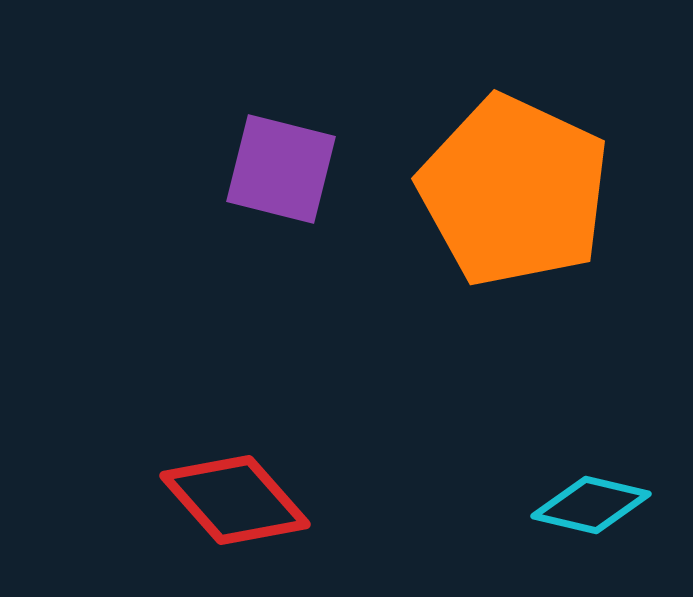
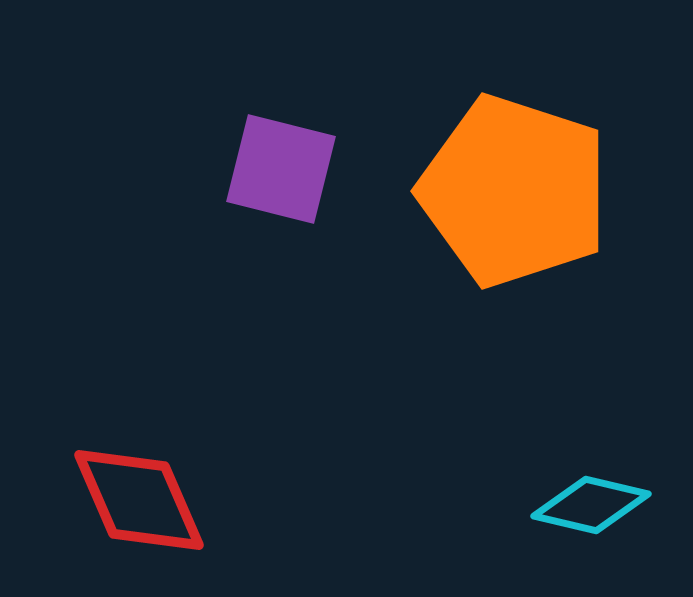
orange pentagon: rotated 7 degrees counterclockwise
red diamond: moved 96 px left; rotated 18 degrees clockwise
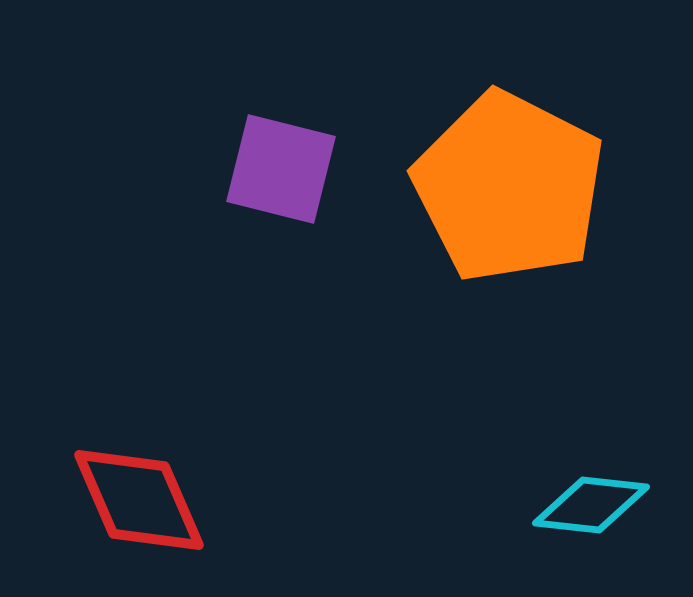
orange pentagon: moved 5 px left, 4 px up; rotated 9 degrees clockwise
cyan diamond: rotated 7 degrees counterclockwise
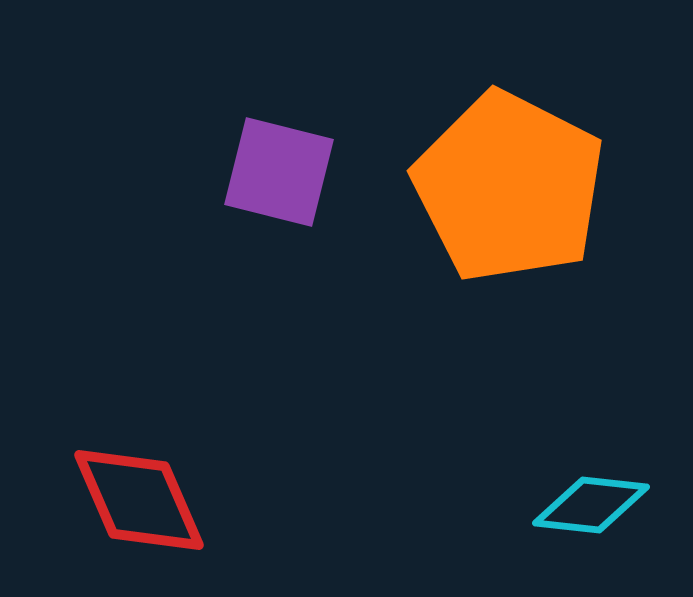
purple square: moved 2 px left, 3 px down
